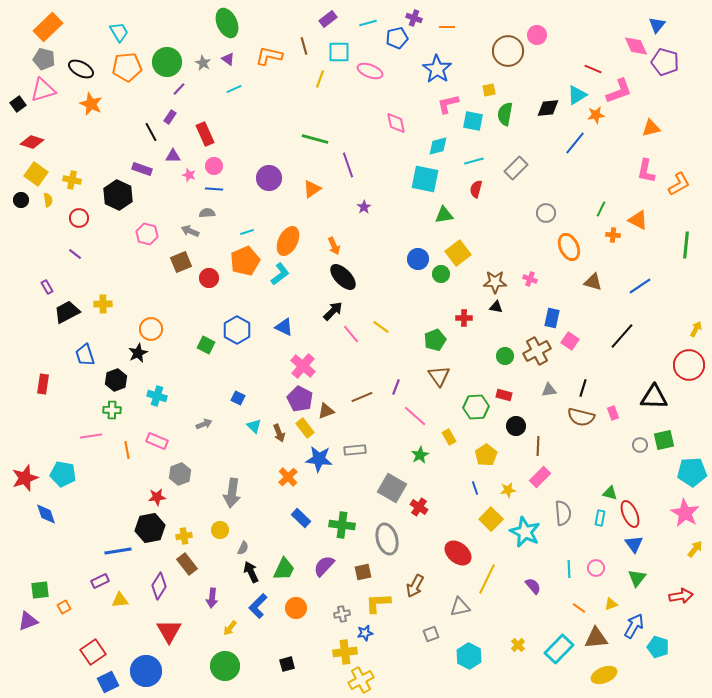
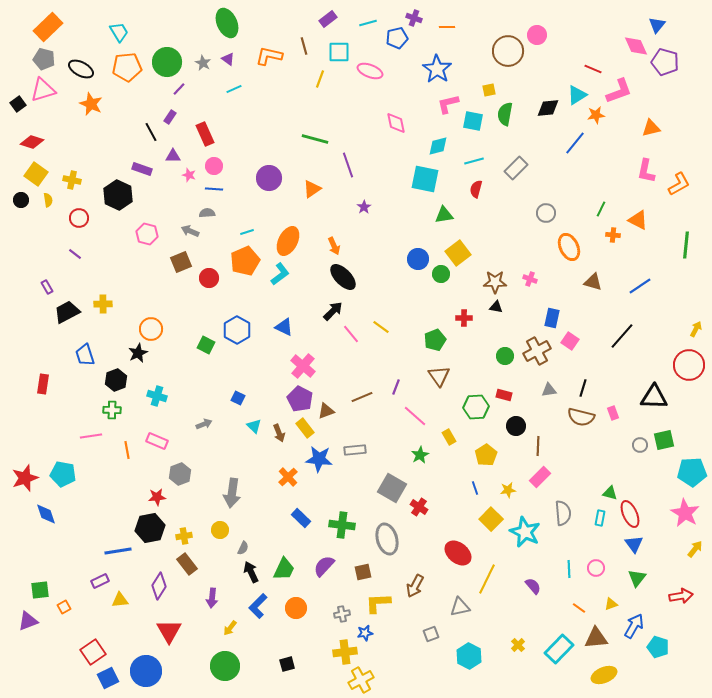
blue square at (108, 682): moved 4 px up
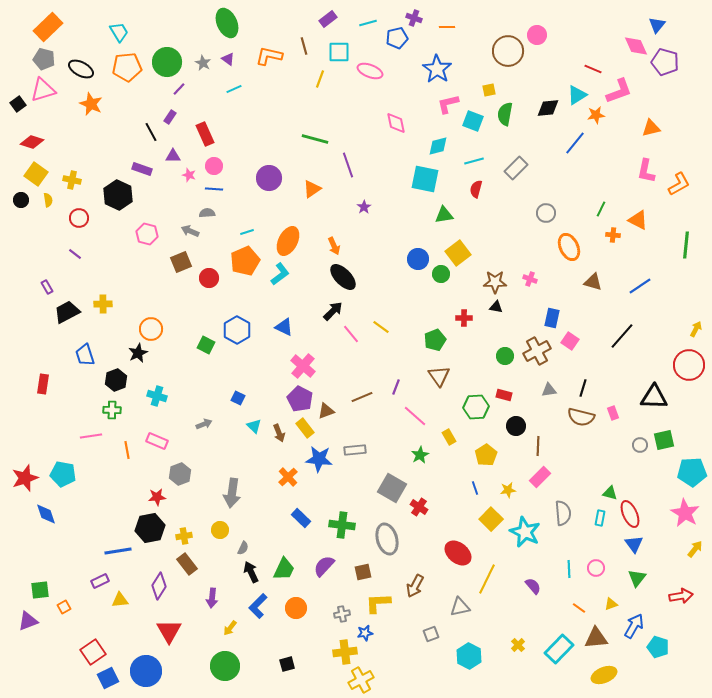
cyan square at (473, 121): rotated 10 degrees clockwise
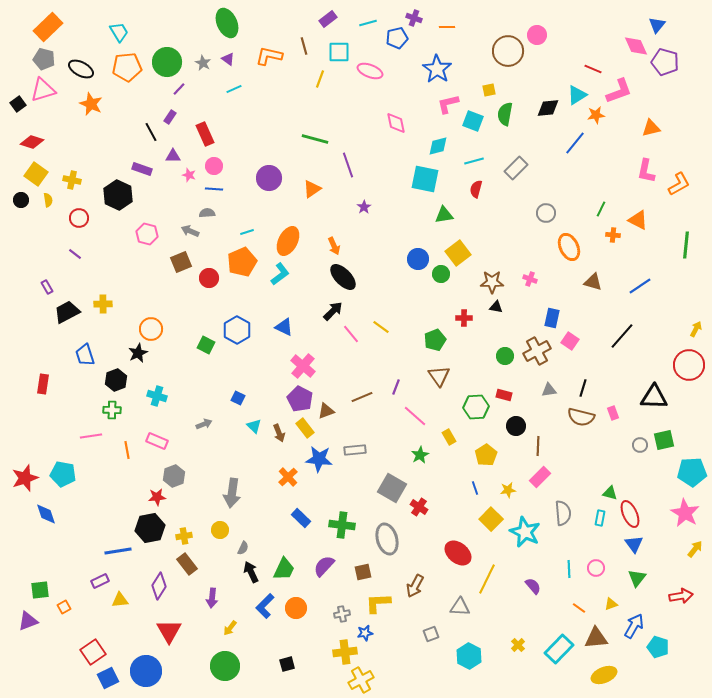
orange pentagon at (245, 261): moved 3 px left, 1 px down
brown star at (495, 282): moved 3 px left
gray hexagon at (180, 474): moved 6 px left, 2 px down
blue L-shape at (258, 606): moved 7 px right
gray triangle at (460, 607): rotated 15 degrees clockwise
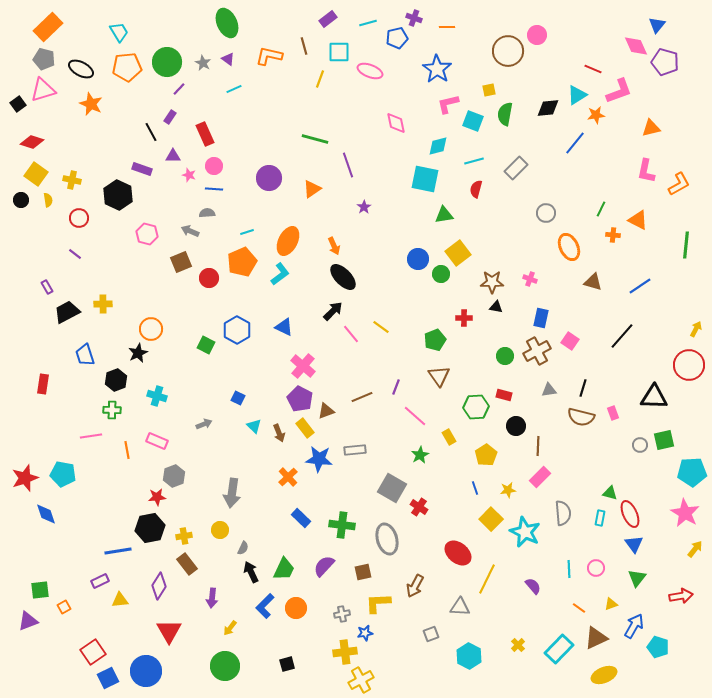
blue rectangle at (552, 318): moved 11 px left
brown triangle at (596, 638): rotated 20 degrees counterclockwise
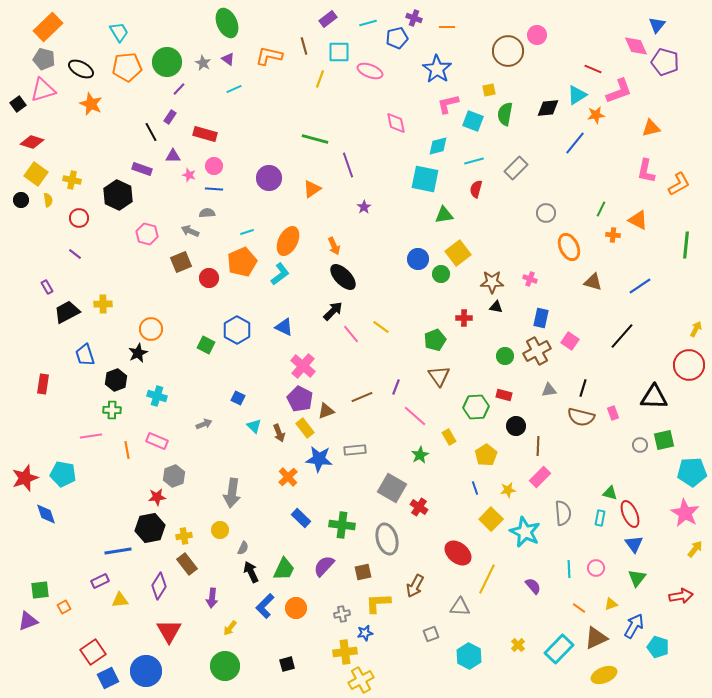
red rectangle at (205, 134): rotated 50 degrees counterclockwise
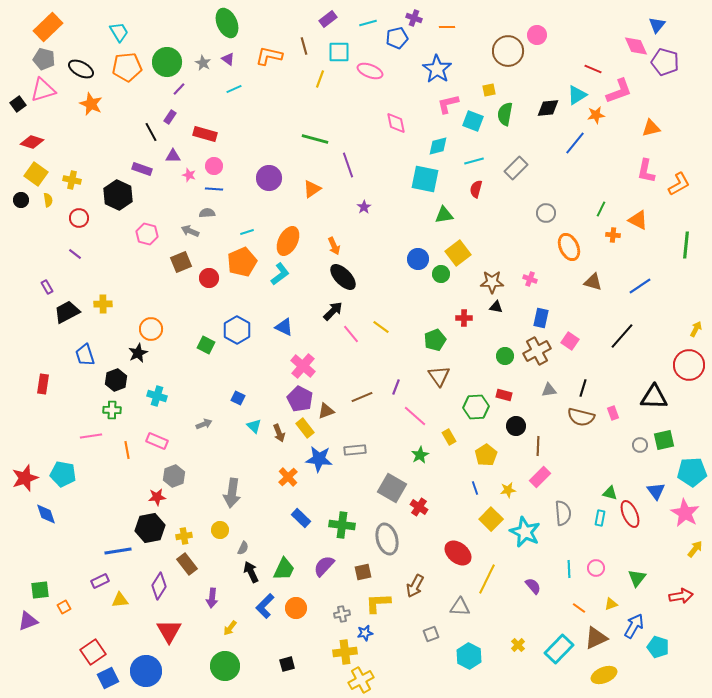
blue triangle at (634, 544): moved 22 px right, 53 px up
